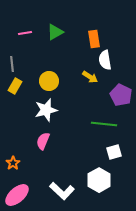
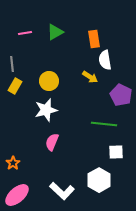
pink semicircle: moved 9 px right, 1 px down
white square: moved 2 px right; rotated 14 degrees clockwise
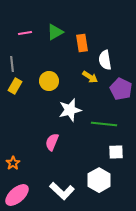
orange rectangle: moved 12 px left, 4 px down
purple pentagon: moved 6 px up
white star: moved 24 px right
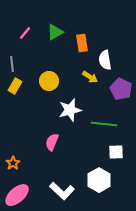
pink line: rotated 40 degrees counterclockwise
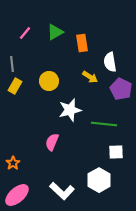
white semicircle: moved 5 px right, 2 px down
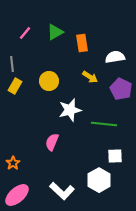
white semicircle: moved 5 px right, 5 px up; rotated 90 degrees clockwise
white square: moved 1 px left, 4 px down
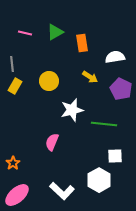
pink line: rotated 64 degrees clockwise
white star: moved 2 px right
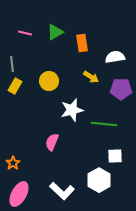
yellow arrow: moved 1 px right
purple pentagon: rotated 25 degrees counterclockwise
pink ellipse: moved 2 px right, 1 px up; rotated 20 degrees counterclockwise
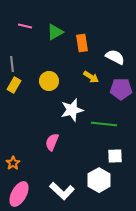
pink line: moved 7 px up
white semicircle: rotated 36 degrees clockwise
yellow rectangle: moved 1 px left, 1 px up
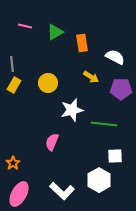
yellow circle: moved 1 px left, 2 px down
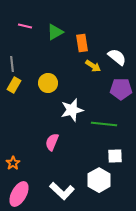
white semicircle: moved 2 px right; rotated 12 degrees clockwise
yellow arrow: moved 2 px right, 11 px up
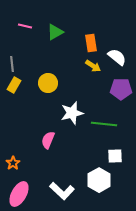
orange rectangle: moved 9 px right
white star: moved 3 px down
pink semicircle: moved 4 px left, 2 px up
